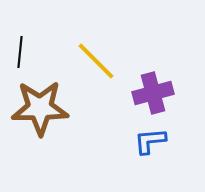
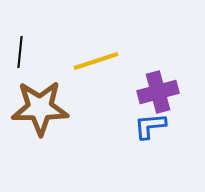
yellow line: rotated 63 degrees counterclockwise
purple cross: moved 5 px right, 1 px up
blue L-shape: moved 15 px up
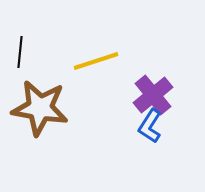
purple cross: moved 5 px left, 3 px down; rotated 24 degrees counterclockwise
brown star: rotated 10 degrees clockwise
blue L-shape: rotated 52 degrees counterclockwise
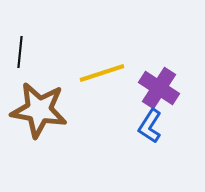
yellow line: moved 6 px right, 12 px down
purple cross: moved 6 px right, 7 px up; rotated 18 degrees counterclockwise
brown star: moved 1 px left, 2 px down
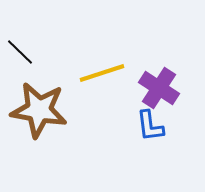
black line: rotated 52 degrees counterclockwise
blue L-shape: rotated 40 degrees counterclockwise
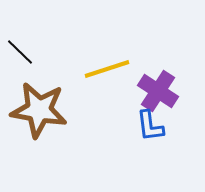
yellow line: moved 5 px right, 4 px up
purple cross: moved 1 px left, 3 px down
